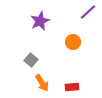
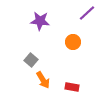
purple line: moved 1 px left, 1 px down
purple star: rotated 30 degrees clockwise
orange arrow: moved 1 px right, 3 px up
red rectangle: rotated 16 degrees clockwise
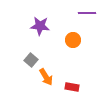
purple line: rotated 42 degrees clockwise
purple star: moved 5 px down
orange circle: moved 2 px up
orange arrow: moved 3 px right, 3 px up
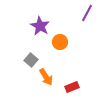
purple line: rotated 60 degrees counterclockwise
purple star: rotated 24 degrees clockwise
orange circle: moved 13 px left, 2 px down
red rectangle: rotated 32 degrees counterclockwise
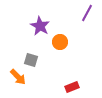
gray square: rotated 24 degrees counterclockwise
orange arrow: moved 28 px left; rotated 12 degrees counterclockwise
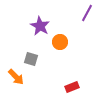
gray square: moved 1 px up
orange arrow: moved 2 px left
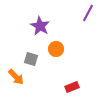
purple line: moved 1 px right
orange circle: moved 4 px left, 7 px down
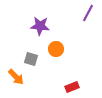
purple star: rotated 24 degrees counterclockwise
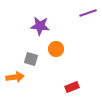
purple line: rotated 42 degrees clockwise
orange arrow: moved 1 px left; rotated 54 degrees counterclockwise
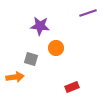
orange circle: moved 1 px up
